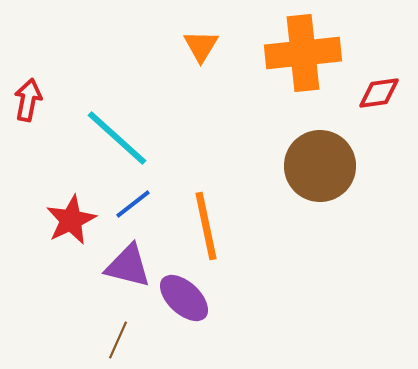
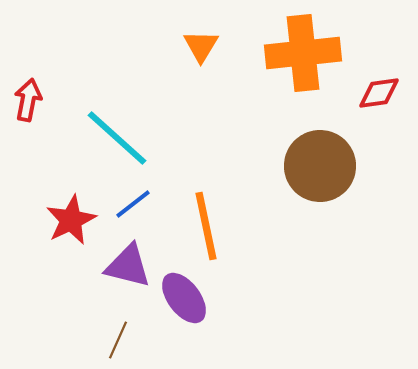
purple ellipse: rotated 10 degrees clockwise
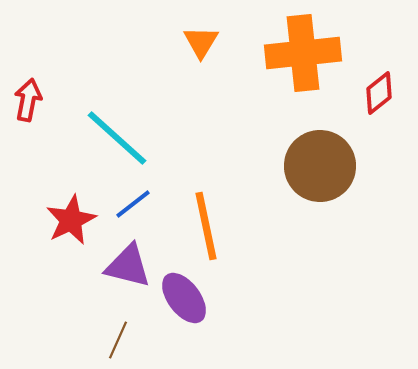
orange triangle: moved 4 px up
red diamond: rotated 30 degrees counterclockwise
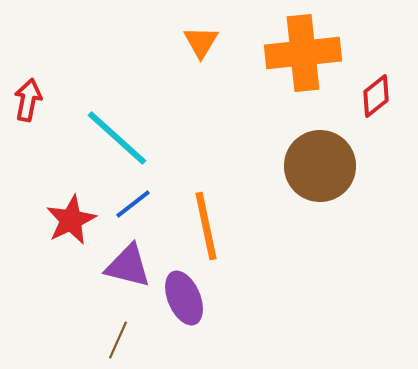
red diamond: moved 3 px left, 3 px down
purple ellipse: rotated 14 degrees clockwise
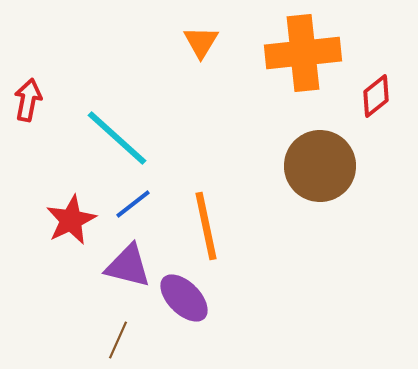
purple ellipse: rotated 22 degrees counterclockwise
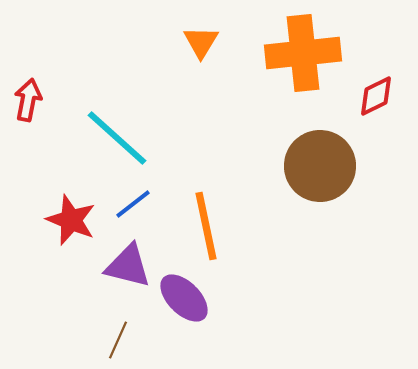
red diamond: rotated 12 degrees clockwise
red star: rotated 24 degrees counterclockwise
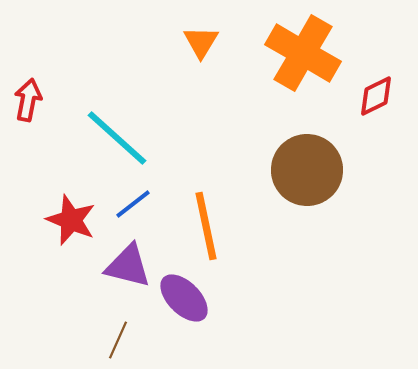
orange cross: rotated 36 degrees clockwise
brown circle: moved 13 px left, 4 px down
